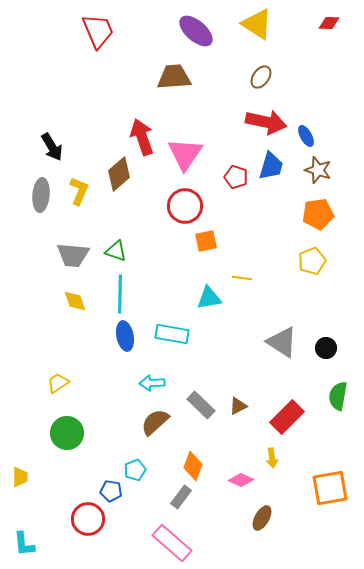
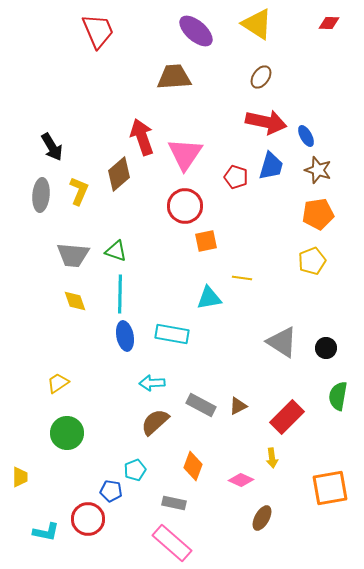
gray rectangle at (201, 405): rotated 16 degrees counterclockwise
gray rectangle at (181, 497): moved 7 px left, 6 px down; rotated 65 degrees clockwise
cyan L-shape at (24, 544): moved 22 px right, 12 px up; rotated 72 degrees counterclockwise
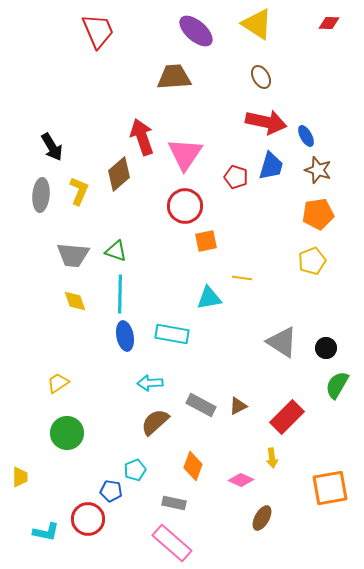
brown ellipse at (261, 77): rotated 65 degrees counterclockwise
cyan arrow at (152, 383): moved 2 px left
green semicircle at (338, 396): moved 1 px left, 11 px up; rotated 20 degrees clockwise
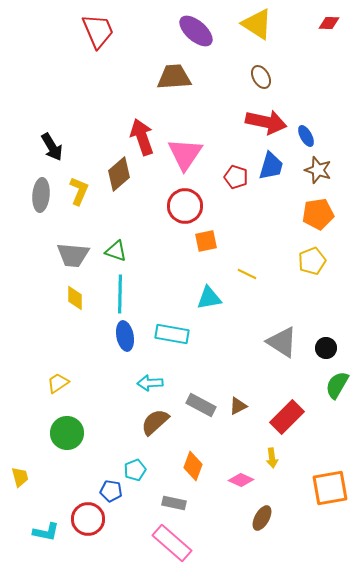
yellow line at (242, 278): moved 5 px right, 4 px up; rotated 18 degrees clockwise
yellow diamond at (75, 301): moved 3 px up; rotated 20 degrees clockwise
yellow trapezoid at (20, 477): rotated 15 degrees counterclockwise
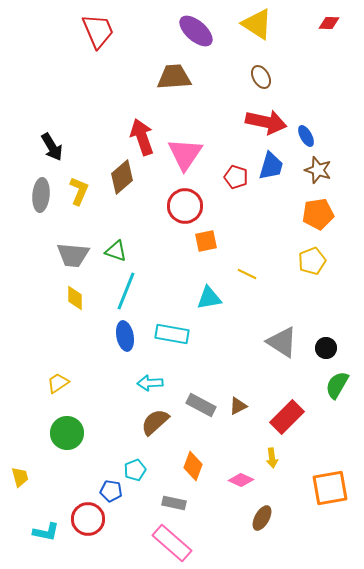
brown diamond at (119, 174): moved 3 px right, 3 px down
cyan line at (120, 294): moved 6 px right, 3 px up; rotated 21 degrees clockwise
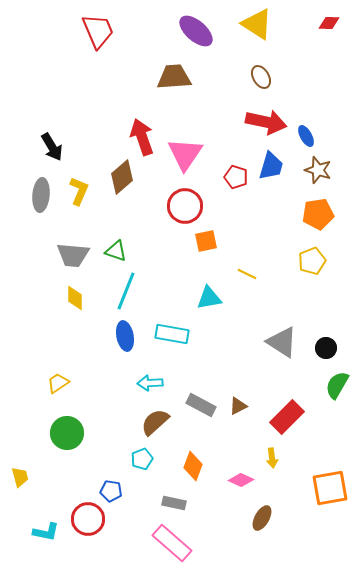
cyan pentagon at (135, 470): moved 7 px right, 11 px up
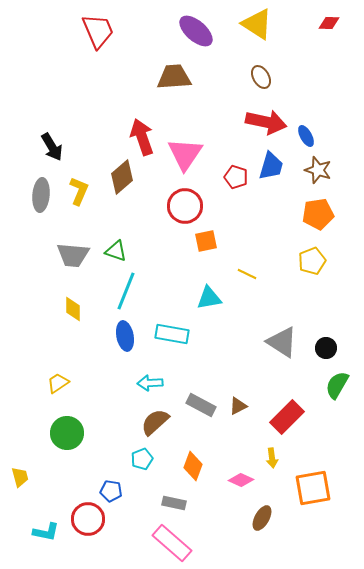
yellow diamond at (75, 298): moved 2 px left, 11 px down
orange square at (330, 488): moved 17 px left
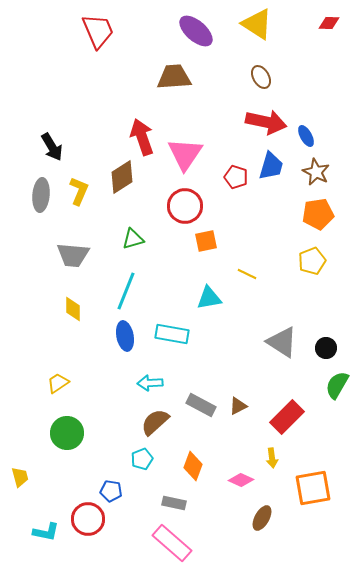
brown star at (318, 170): moved 2 px left, 2 px down; rotated 8 degrees clockwise
brown diamond at (122, 177): rotated 8 degrees clockwise
green triangle at (116, 251): moved 17 px right, 12 px up; rotated 35 degrees counterclockwise
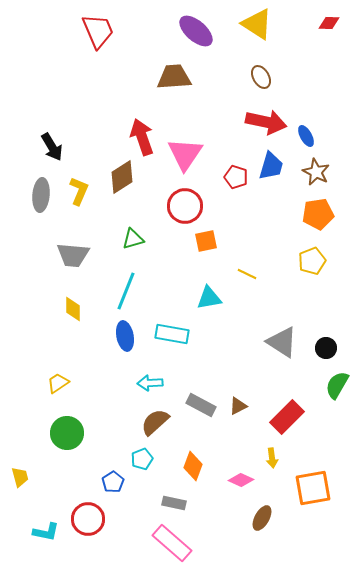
blue pentagon at (111, 491): moved 2 px right, 9 px up; rotated 30 degrees clockwise
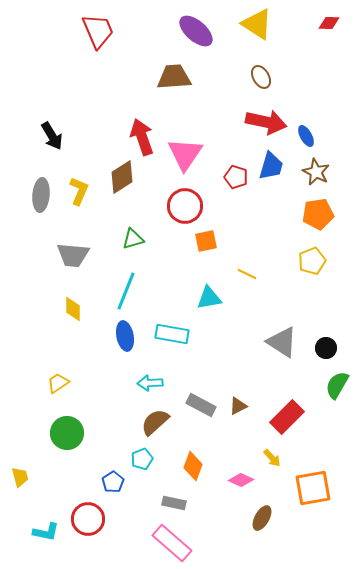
black arrow at (52, 147): moved 11 px up
yellow arrow at (272, 458): rotated 36 degrees counterclockwise
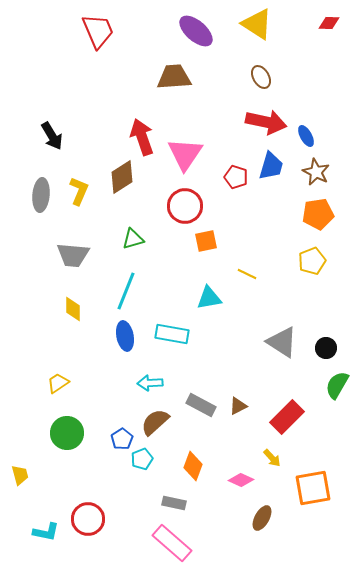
yellow trapezoid at (20, 477): moved 2 px up
blue pentagon at (113, 482): moved 9 px right, 43 px up
